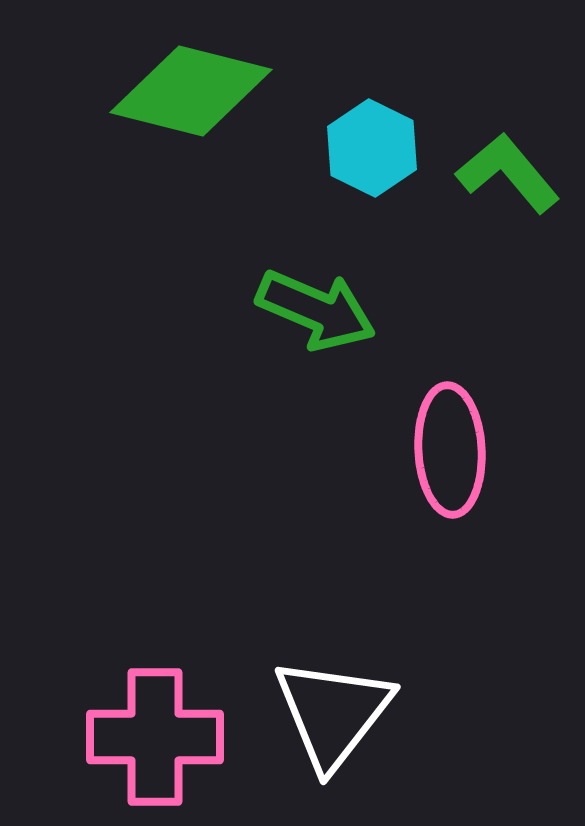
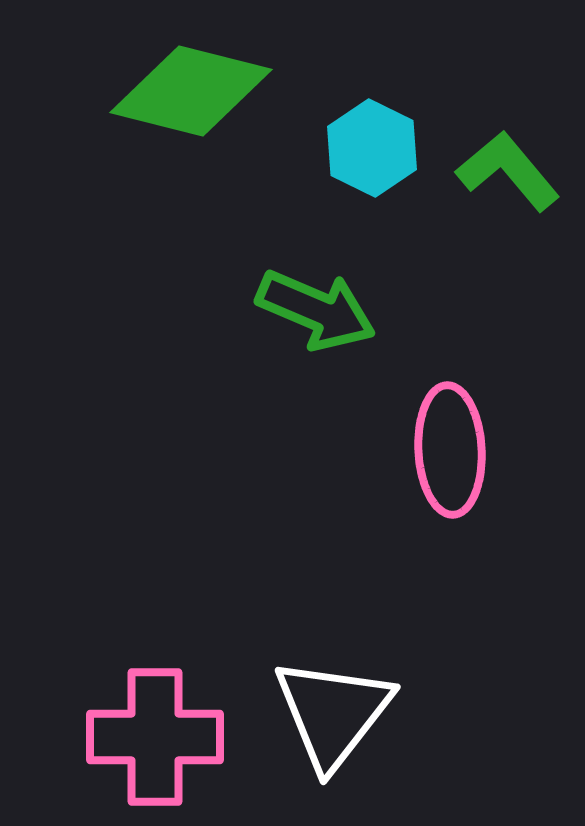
green L-shape: moved 2 px up
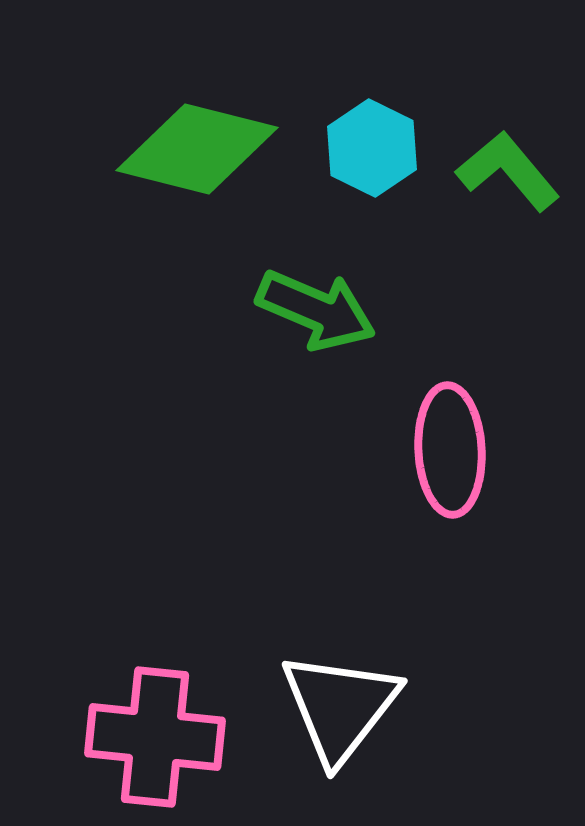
green diamond: moved 6 px right, 58 px down
white triangle: moved 7 px right, 6 px up
pink cross: rotated 6 degrees clockwise
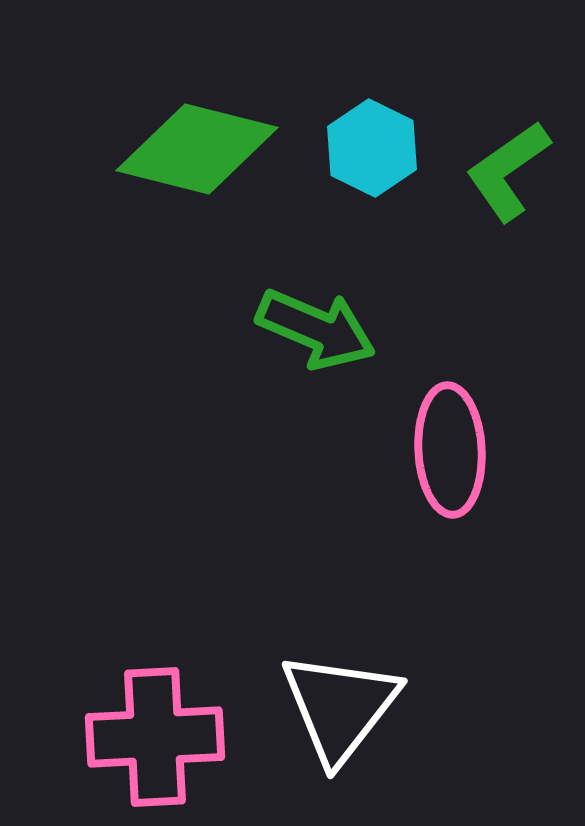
green L-shape: rotated 85 degrees counterclockwise
green arrow: moved 19 px down
pink cross: rotated 9 degrees counterclockwise
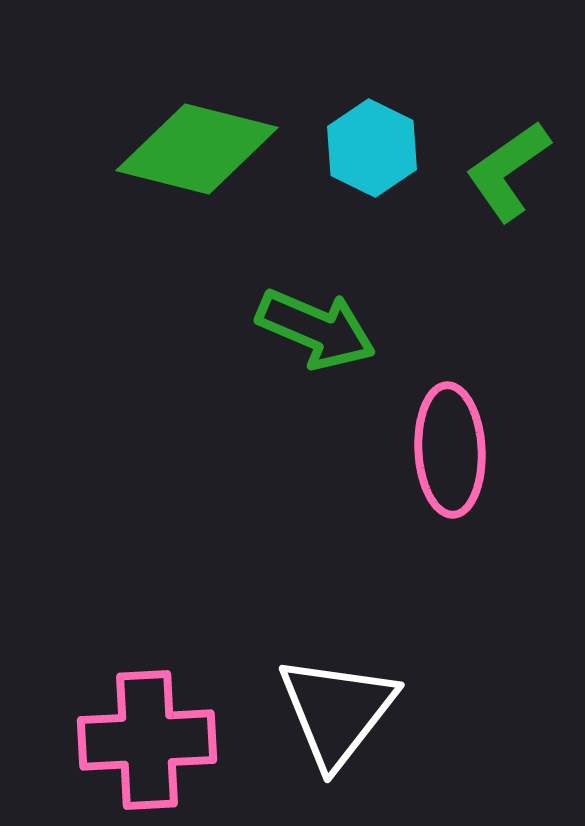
white triangle: moved 3 px left, 4 px down
pink cross: moved 8 px left, 3 px down
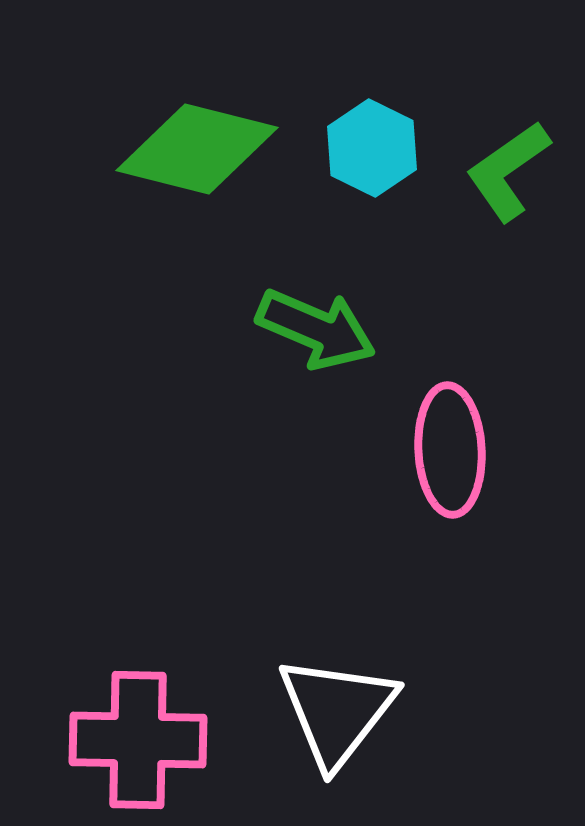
pink cross: moved 9 px left; rotated 4 degrees clockwise
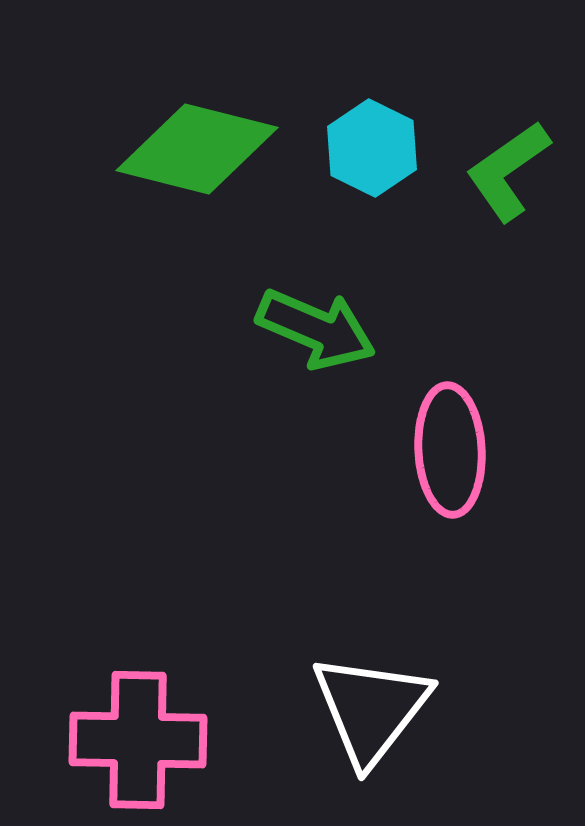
white triangle: moved 34 px right, 2 px up
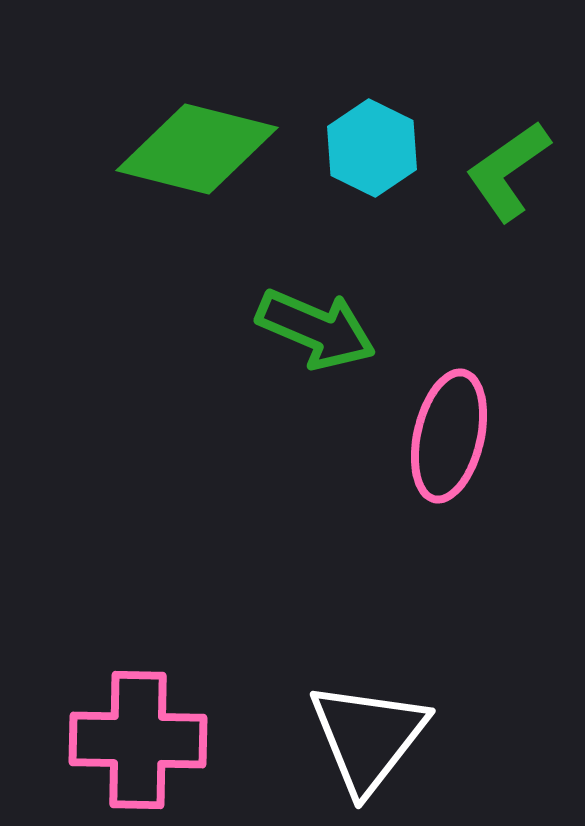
pink ellipse: moved 1 px left, 14 px up; rotated 16 degrees clockwise
white triangle: moved 3 px left, 28 px down
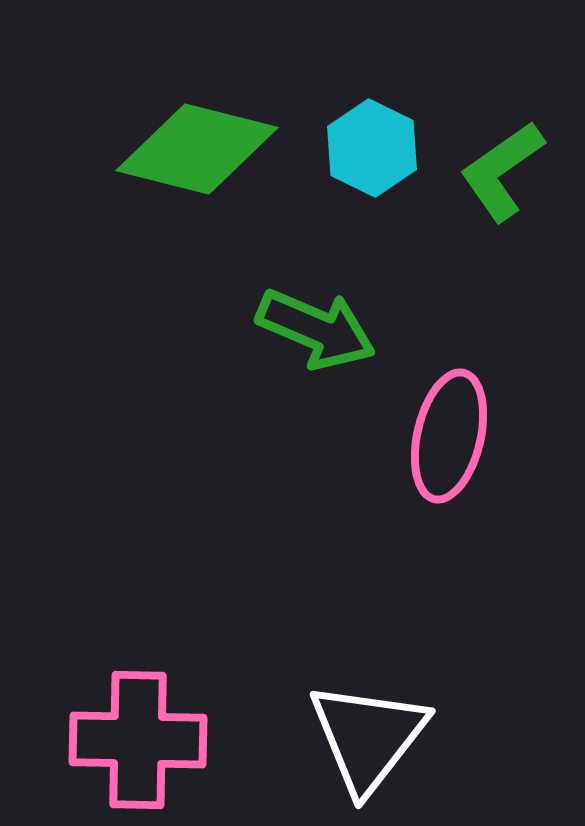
green L-shape: moved 6 px left
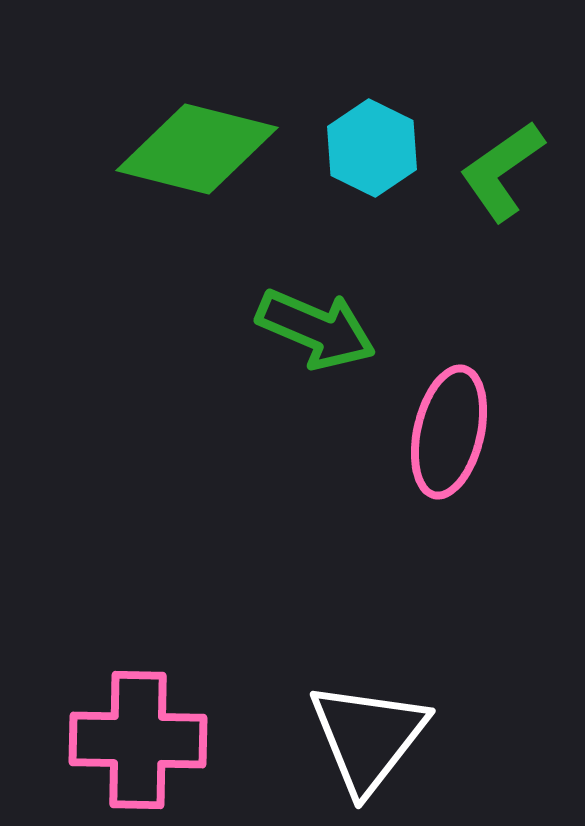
pink ellipse: moved 4 px up
